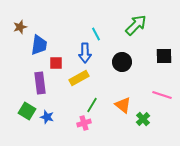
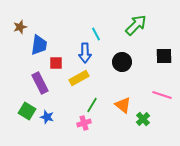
purple rectangle: rotated 20 degrees counterclockwise
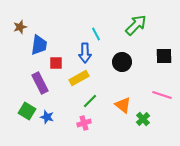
green line: moved 2 px left, 4 px up; rotated 14 degrees clockwise
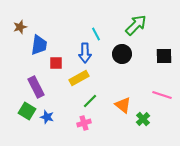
black circle: moved 8 px up
purple rectangle: moved 4 px left, 4 px down
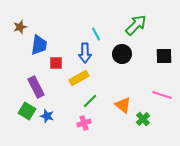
blue star: moved 1 px up
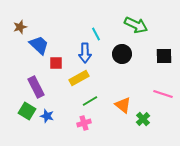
green arrow: rotated 70 degrees clockwise
blue trapezoid: rotated 55 degrees counterclockwise
pink line: moved 1 px right, 1 px up
green line: rotated 14 degrees clockwise
